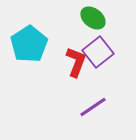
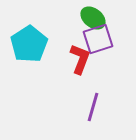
purple square: moved 13 px up; rotated 20 degrees clockwise
red L-shape: moved 4 px right, 3 px up
purple line: rotated 40 degrees counterclockwise
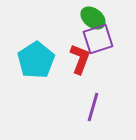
cyan pentagon: moved 7 px right, 16 px down
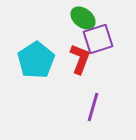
green ellipse: moved 10 px left
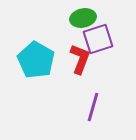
green ellipse: rotated 50 degrees counterclockwise
cyan pentagon: rotated 9 degrees counterclockwise
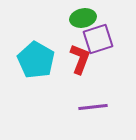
purple line: rotated 68 degrees clockwise
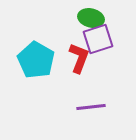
green ellipse: moved 8 px right; rotated 25 degrees clockwise
red L-shape: moved 1 px left, 1 px up
purple line: moved 2 px left
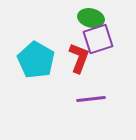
purple line: moved 8 px up
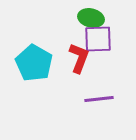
purple square: rotated 16 degrees clockwise
cyan pentagon: moved 2 px left, 3 px down
purple line: moved 8 px right
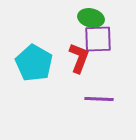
purple line: rotated 8 degrees clockwise
